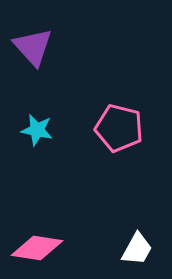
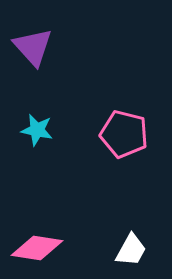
pink pentagon: moved 5 px right, 6 px down
white trapezoid: moved 6 px left, 1 px down
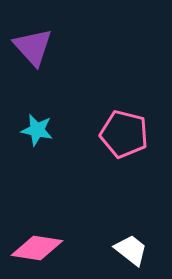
white trapezoid: rotated 81 degrees counterclockwise
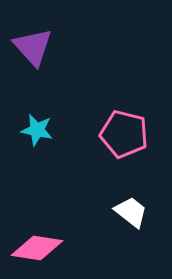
white trapezoid: moved 38 px up
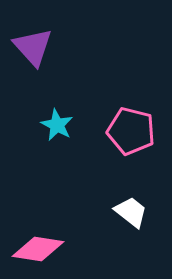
cyan star: moved 20 px right, 5 px up; rotated 16 degrees clockwise
pink pentagon: moved 7 px right, 3 px up
pink diamond: moved 1 px right, 1 px down
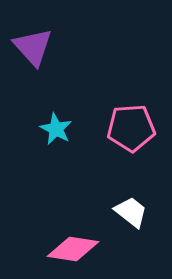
cyan star: moved 1 px left, 4 px down
pink pentagon: moved 3 px up; rotated 18 degrees counterclockwise
pink diamond: moved 35 px right
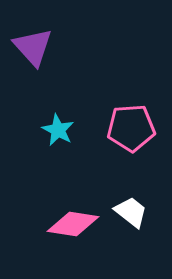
cyan star: moved 2 px right, 1 px down
pink diamond: moved 25 px up
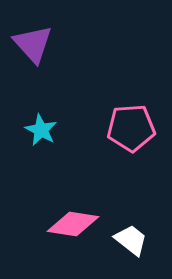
purple triangle: moved 3 px up
cyan star: moved 17 px left
white trapezoid: moved 28 px down
